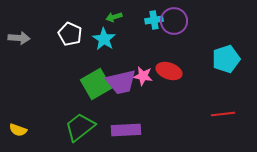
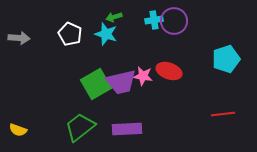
cyan star: moved 2 px right, 5 px up; rotated 15 degrees counterclockwise
purple rectangle: moved 1 px right, 1 px up
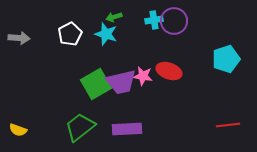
white pentagon: rotated 20 degrees clockwise
red line: moved 5 px right, 11 px down
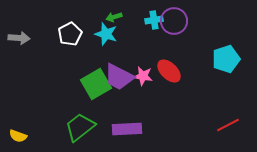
red ellipse: rotated 25 degrees clockwise
purple trapezoid: moved 2 px left, 5 px up; rotated 40 degrees clockwise
red line: rotated 20 degrees counterclockwise
yellow semicircle: moved 6 px down
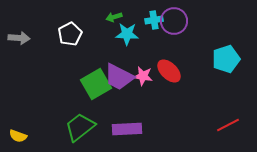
cyan star: moved 21 px right; rotated 15 degrees counterclockwise
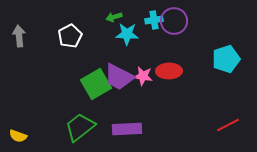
white pentagon: moved 2 px down
gray arrow: moved 2 px up; rotated 100 degrees counterclockwise
red ellipse: rotated 45 degrees counterclockwise
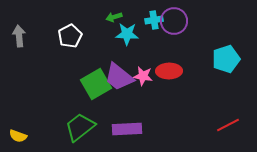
purple trapezoid: rotated 12 degrees clockwise
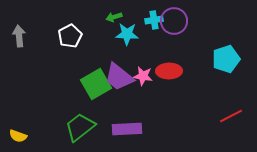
red line: moved 3 px right, 9 px up
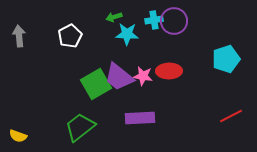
purple rectangle: moved 13 px right, 11 px up
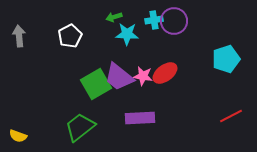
red ellipse: moved 4 px left, 2 px down; rotated 35 degrees counterclockwise
